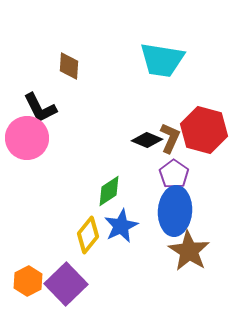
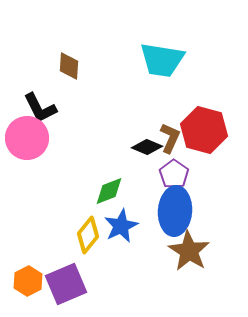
black diamond: moved 7 px down
green diamond: rotated 12 degrees clockwise
purple square: rotated 21 degrees clockwise
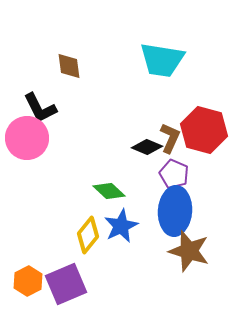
brown diamond: rotated 12 degrees counterclockwise
purple pentagon: rotated 12 degrees counterclockwise
green diamond: rotated 64 degrees clockwise
brown star: rotated 15 degrees counterclockwise
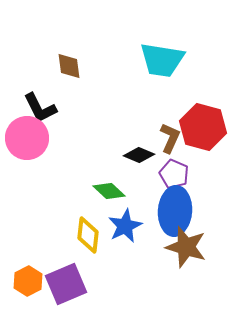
red hexagon: moved 1 px left, 3 px up
black diamond: moved 8 px left, 8 px down
blue star: moved 4 px right
yellow diamond: rotated 33 degrees counterclockwise
brown star: moved 3 px left, 4 px up
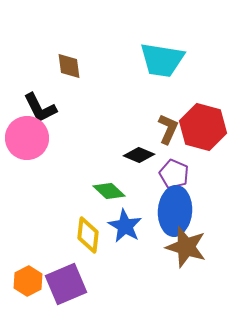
brown L-shape: moved 2 px left, 9 px up
blue star: rotated 16 degrees counterclockwise
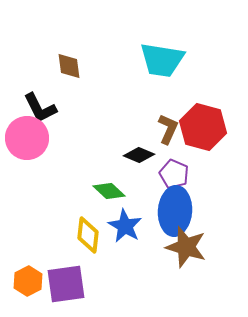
purple square: rotated 15 degrees clockwise
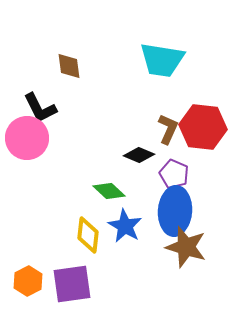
red hexagon: rotated 9 degrees counterclockwise
purple square: moved 6 px right
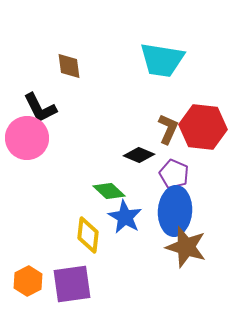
blue star: moved 9 px up
